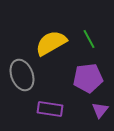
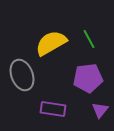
purple rectangle: moved 3 px right
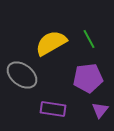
gray ellipse: rotated 32 degrees counterclockwise
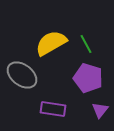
green line: moved 3 px left, 5 px down
purple pentagon: rotated 24 degrees clockwise
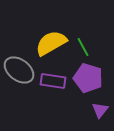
green line: moved 3 px left, 3 px down
gray ellipse: moved 3 px left, 5 px up
purple rectangle: moved 28 px up
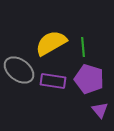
green line: rotated 24 degrees clockwise
purple pentagon: moved 1 px right, 1 px down
purple triangle: rotated 18 degrees counterclockwise
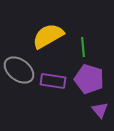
yellow semicircle: moved 3 px left, 7 px up
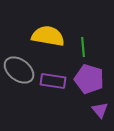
yellow semicircle: rotated 40 degrees clockwise
